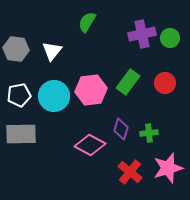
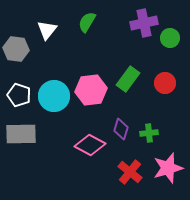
purple cross: moved 2 px right, 11 px up
white triangle: moved 5 px left, 21 px up
green rectangle: moved 3 px up
white pentagon: rotated 30 degrees clockwise
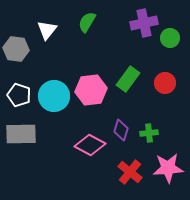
purple diamond: moved 1 px down
pink star: rotated 12 degrees clockwise
